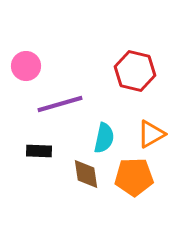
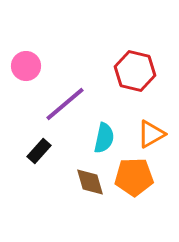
purple line: moved 5 px right; rotated 24 degrees counterclockwise
black rectangle: rotated 50 degrees counterclockwise
brown diamond: moved 4 px right, 8 px down; rotated 8 degrees counterclockwise
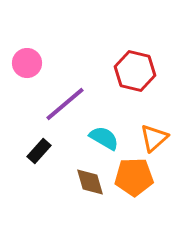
pink circle: moved 1 px right, 3 px up
orange triangle: moved 3 px right, 4 px down; rotated 12 degrees counterclockwise
cyan semicircle: rotated 72 degrees counterclockwise
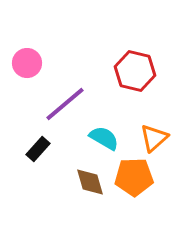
black rectangle: moved 1 px left, 2 px up
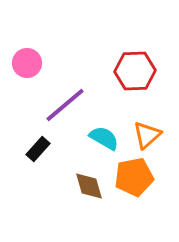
red hexagon: rotated 15 degrees counterclockwise
purple line: moved 1 px down
orange triangle: moved 7 px left, 3 px up
orange pentagon: rotated 9 degrees counterclockwise
brown diamond: moved 1 px left, 4 px down
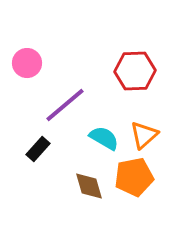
orange triangle: moved 3 px left
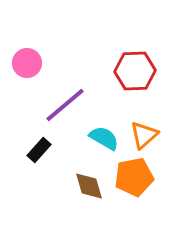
black rectangle: moved 1 px right, 1 px down
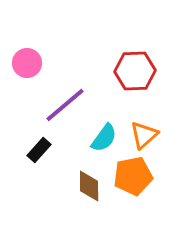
cyan semicircle: rotated 96 degrees clockwise
orange pentagon: moved 1 px left, 1 px up
brown diamond: rotated 16 degrees clockwise
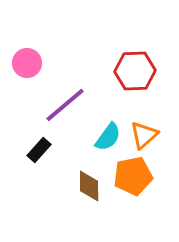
cyan semicircle: moved 4 px right, 1 px up
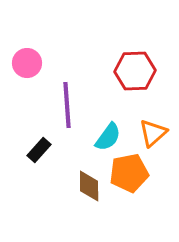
purple line: moved 2 px right; rotated 54 degrees counterclockwise
orange triangle: moved 9 px right, 2 px up
orange pentagon: moved 4 px left, 3 px up
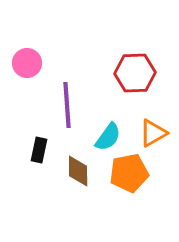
red hexagon: moved 2 px down
orange triangle: rotated 12 degrees clockwise
black rectangle: rotated 30 degrees counterclockwise
brown diamond: moved 11 px left, 15 px up
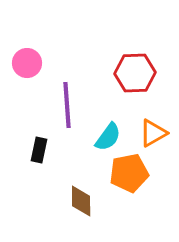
brown diamond: moved 3 px right, 30 px down
